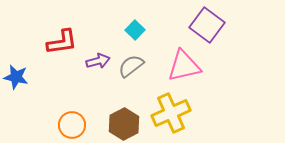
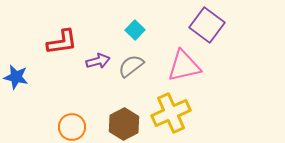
orange circle: moved 2 px down
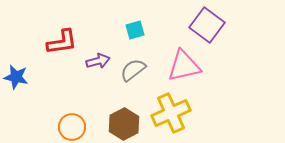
cyan square: rotated 30 degrees clockwise
gray semicircle: moved 2 px right, 4 px down
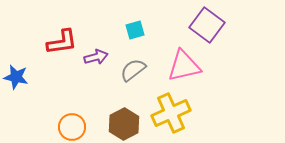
purple arrow: moved 2 px left, 4 px up
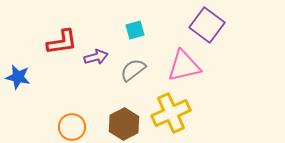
blue star: moved 2 px right
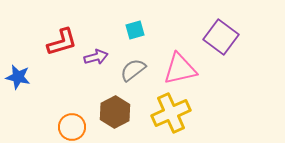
purple square: moved 14 px right, 12 px down
red L-shape: rotated 8 degrees counterclockwise
pink triangle: moved 4 px left, 3 px down
brown hexagon: moved 9 px left, 12 px up
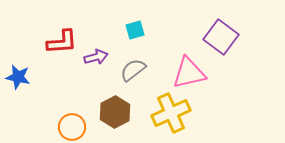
red L-shape: rotated 12 degrees clockwise
pink triangle: moved 9 px right, 4 px down
